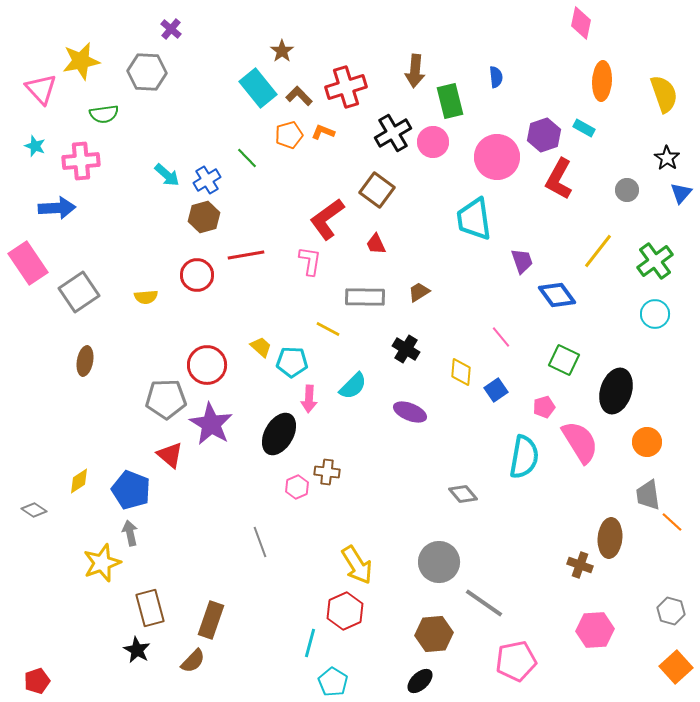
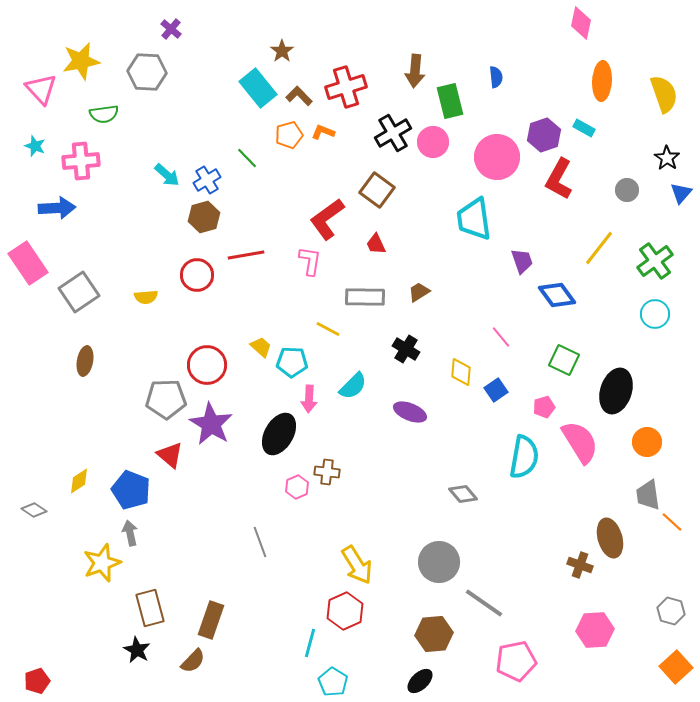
yellow line at (598, 251): moved 1 px right, 3 px up
brown ellipse at (610, 538): rotated 21 degrees counterclockwise
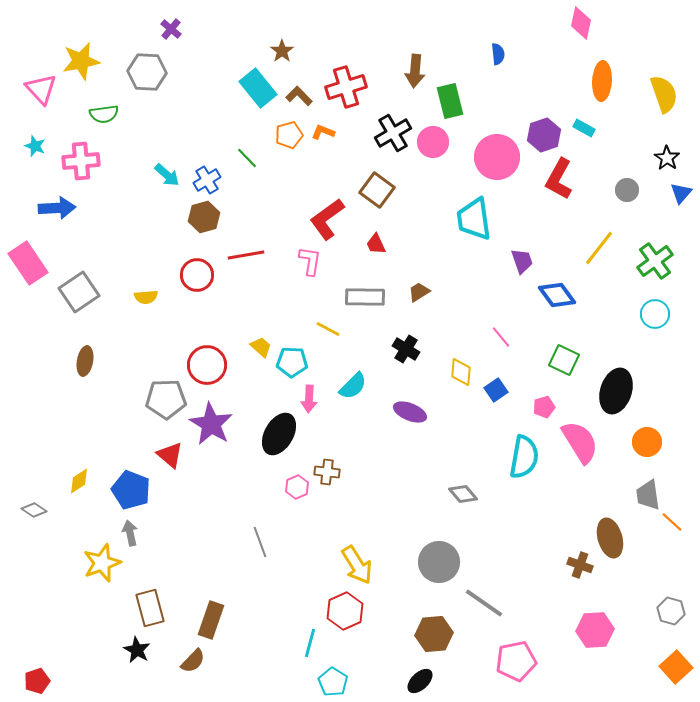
blue semicircle at (496, 77): moved 2 px right, 23 px up
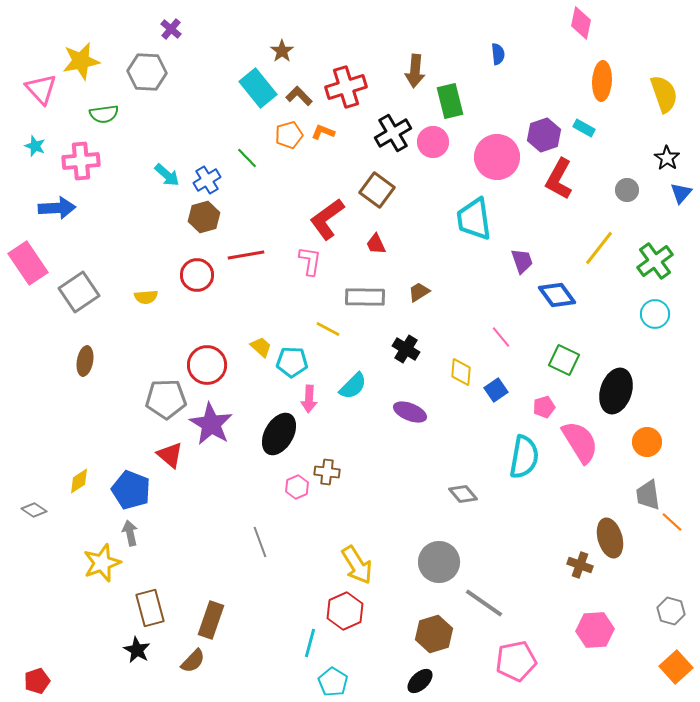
brown hexagon at (434, 634): rotated 12 degrees counterclockwise
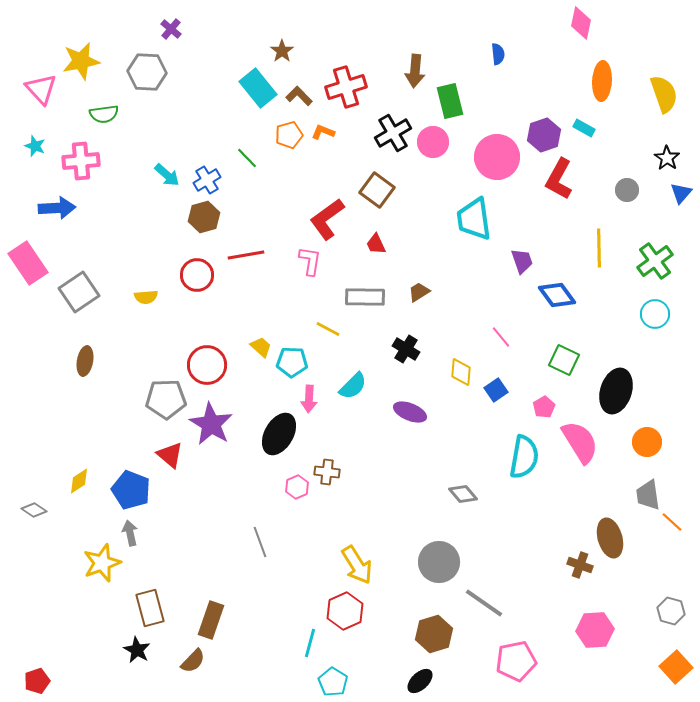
yellow line at (599, 248): rotated 39 degrees counterclockwise
pink pentagon at (544, 407): rotated 15 degrees counterclockwise
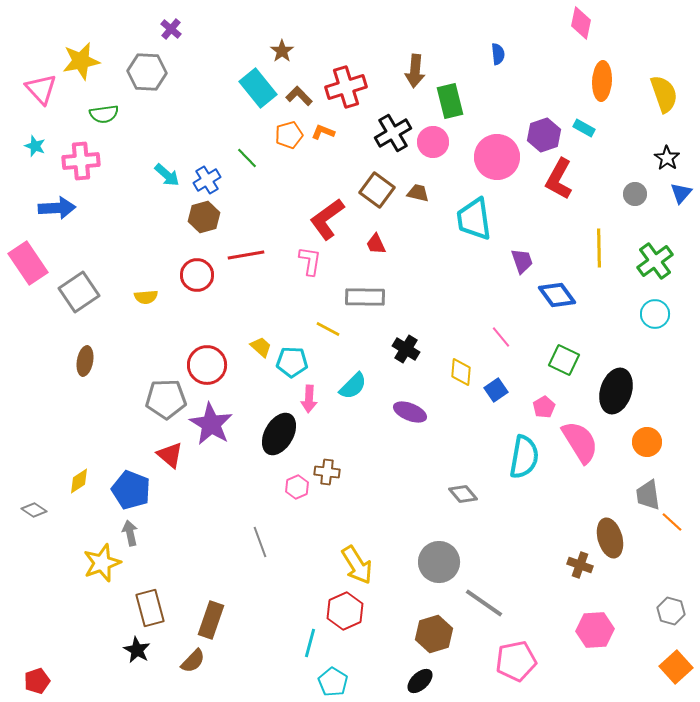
gray circle at (627, 190): moved 8 px right, 4 px down
brown trapezoid at (419, 292): moved 1 px left, 99 px up; rotated 45 degrees clockwise
